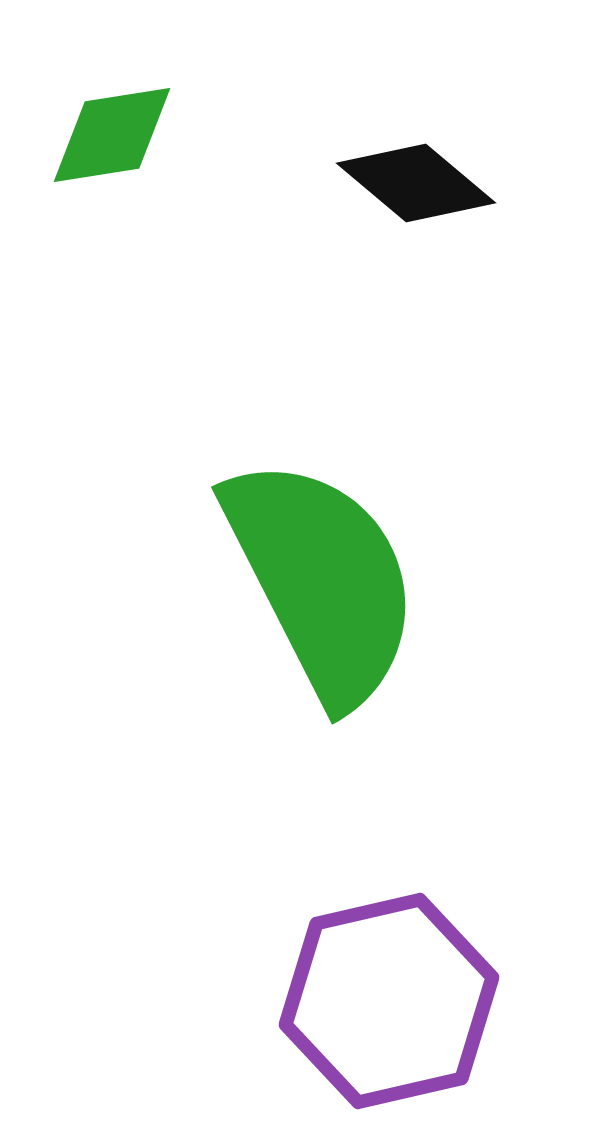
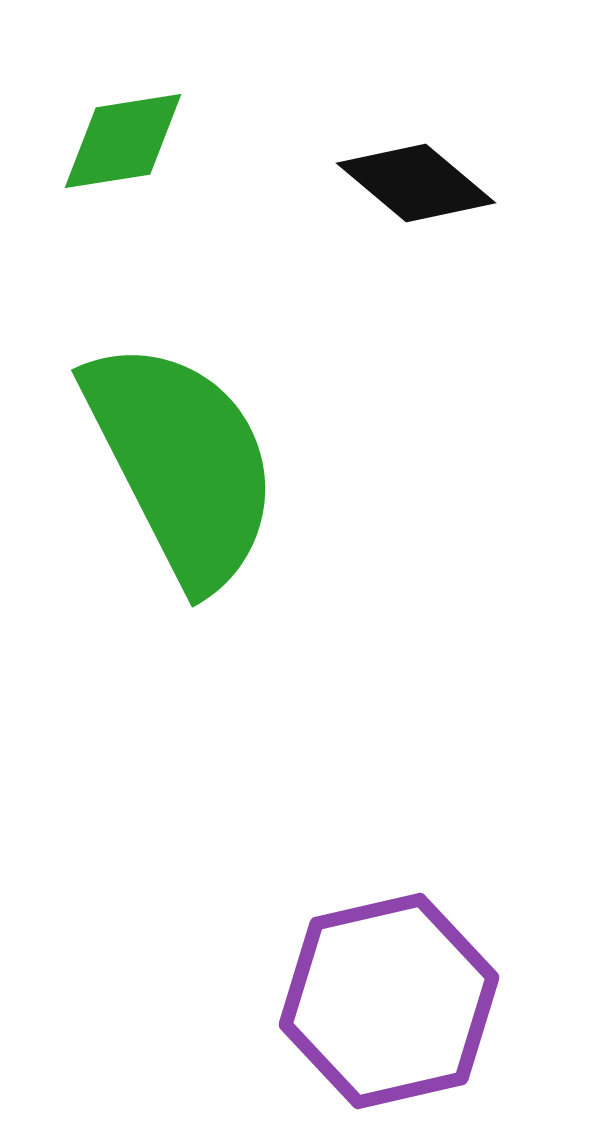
green diamond: moved 11 px right, 6 px down
green semicircle: moved 140 px left, 117 px up
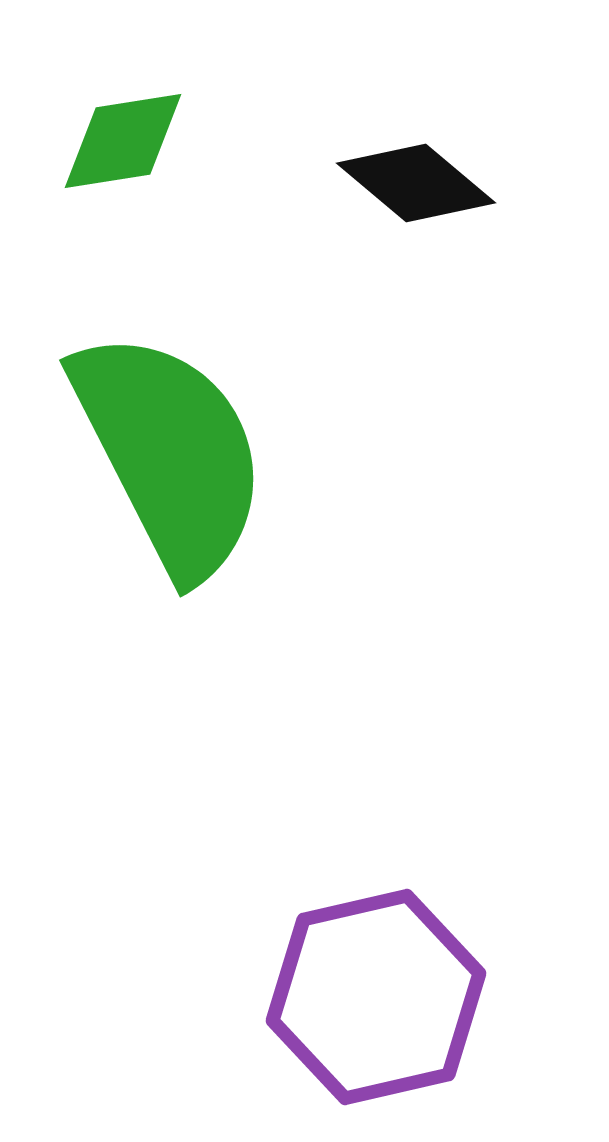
green semicircle: moved 12 px left, 10 px up
purple hexagon: moved 13 px left, 4 px up
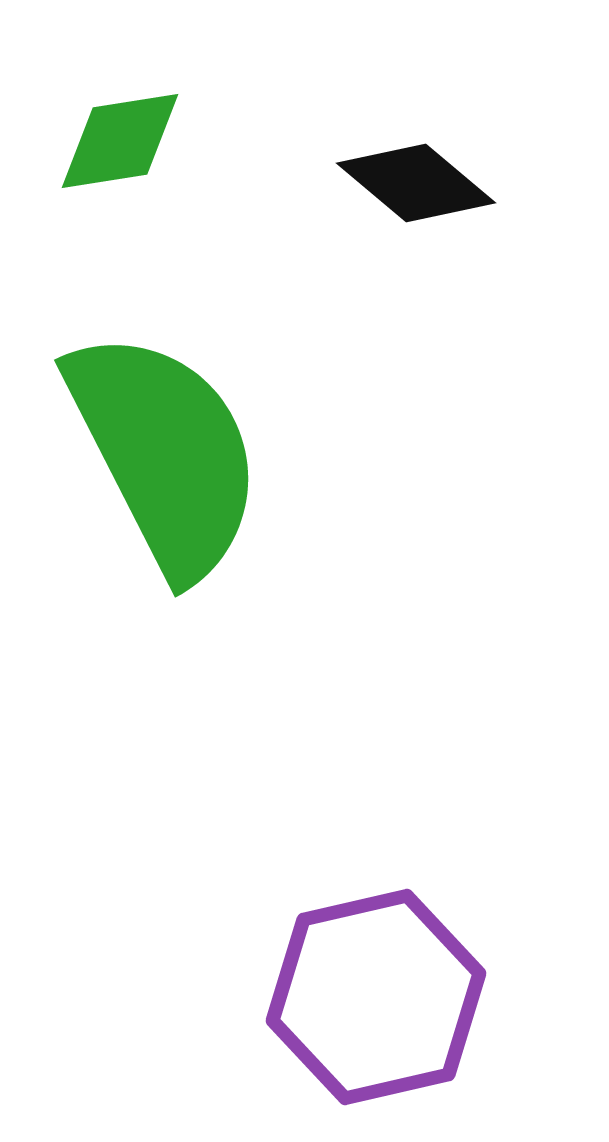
green diamond: moved 3 px left
green semicircle: moved 5 px left
